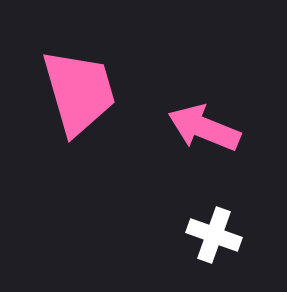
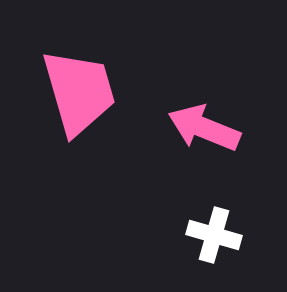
white cross: rotated 4 degrees counterclockwise
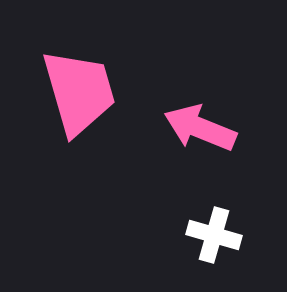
pink arrow: moved 4 px left
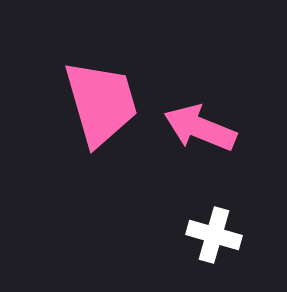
pink trapezoid: moved 22 px right, 11 px down
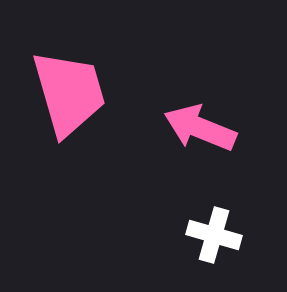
pink trapezoid: moved 32 px left, 10 px up
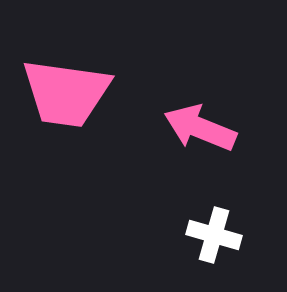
pink trapezoid: moved 3 px left; rotated 114 degrees clockwise
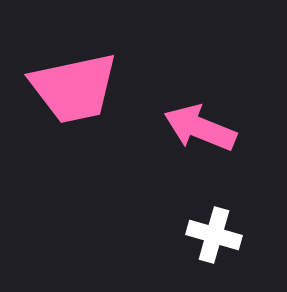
pink trapezoid: moved 8 px right, 5 px up; rotated 20 degrees counterclockwise
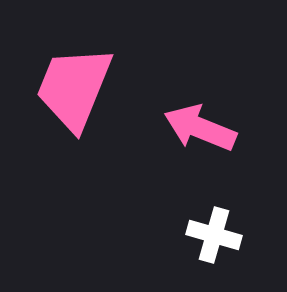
pink trapezoid: rotated 124 degrees clockwise
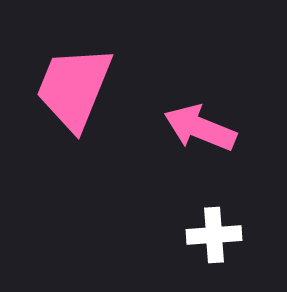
white cross: rotated 20 degrees counterclockwise
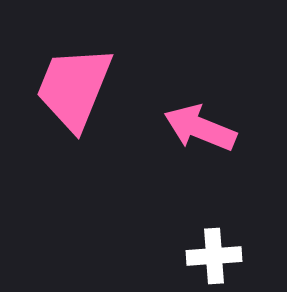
white cross: moved 21 px down
